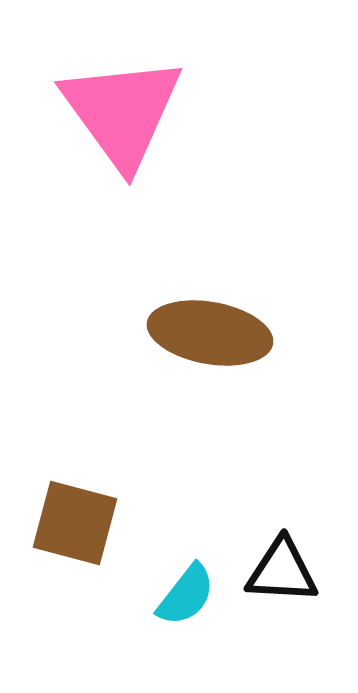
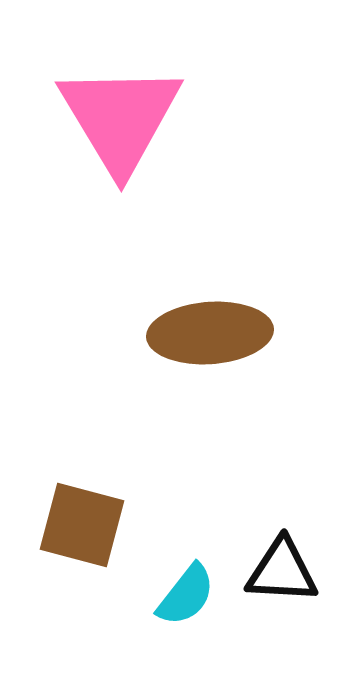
pink triangle: moved 2 px left, 6 px down; rotated 5 degrees clockwise
brown ellipse: rotated 14 degrees counterclockwise
brown square: moved 7 px right, 2 px down
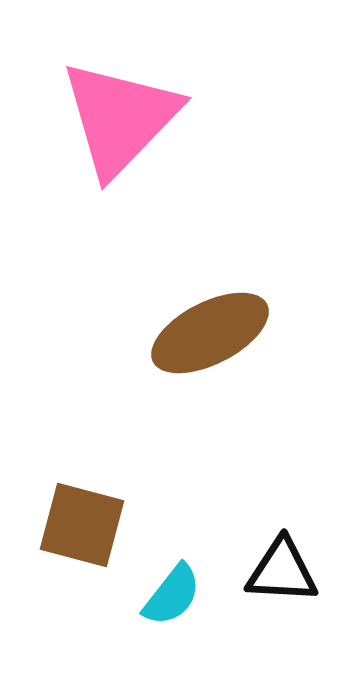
pink triangle: rotated 15 degrees clockwise
brown ellipse: rotated 23 degrees counterclockwise
cyan semicircle: moved 14 px left
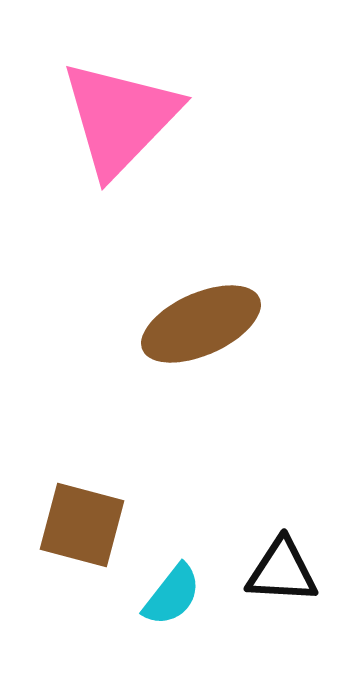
brown ellipse: moved 9 px left, 9 px up; rotated 3 degrees clockwise
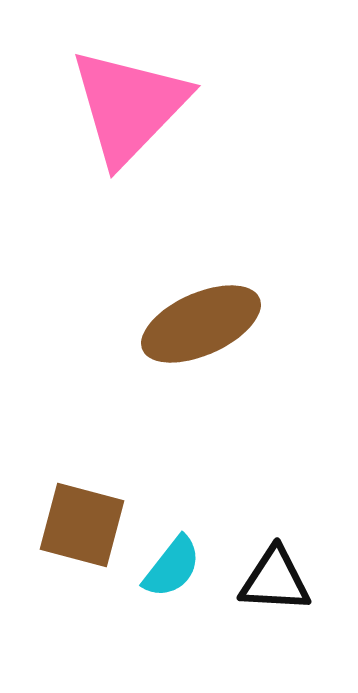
pink triangle: moved 9 px right, 12 px up
black triangle: moved 7 px left, 9 px down
cyan semicircle: moved 28 px up
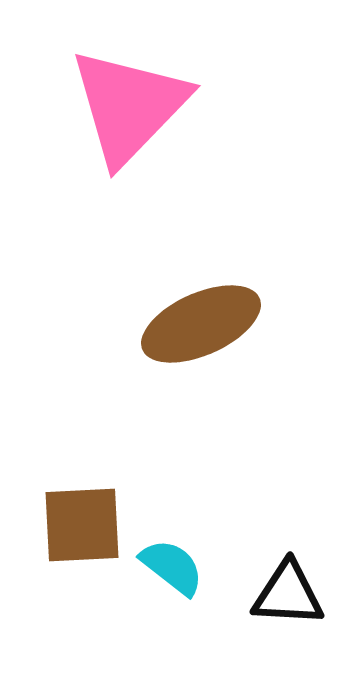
brown square: rotated 18 degrees counterclockwise
cyan semicircle: rotated 90 degrees counterclockwise
black triangle: moved 13 px right, 14 px down
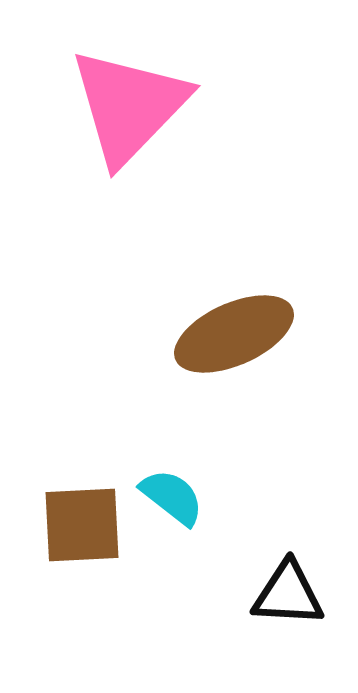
brown ellipse: moved 33 px right, 10 px down
cyan semicircle: moved 70 px up
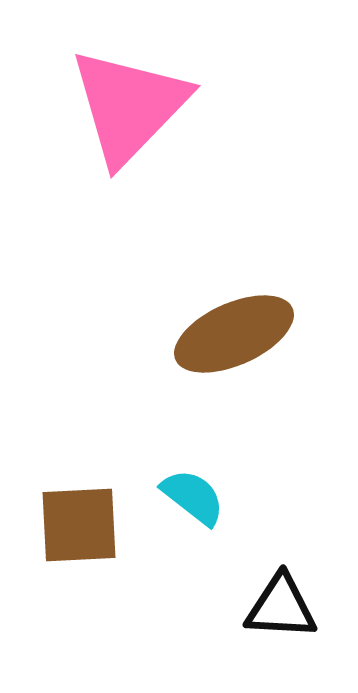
cyan semicircle: moved 21 px right
brown square: moved 3 px left
black triangle: moved 7 px left, 13 px down
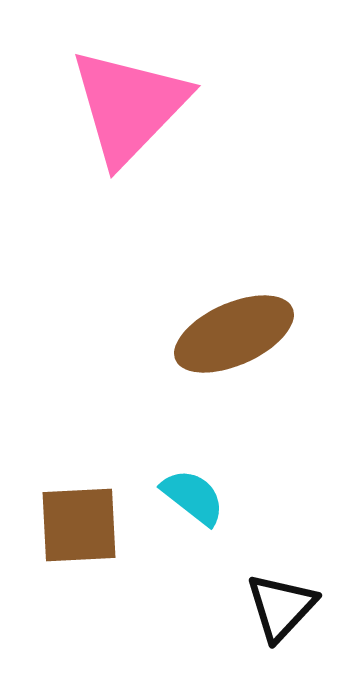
black triangle: rotated 50 degrees counterclockwise
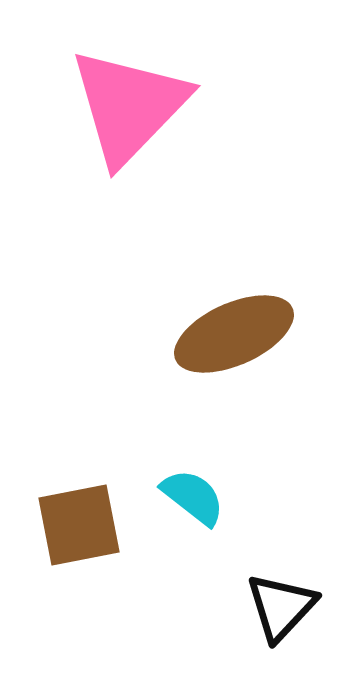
brown square: rotated 8 degrees counterclockwise
